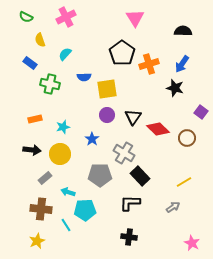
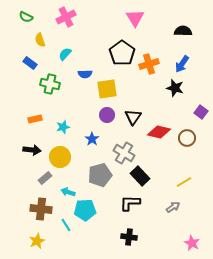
blue semicircle: moved 1 px right, 3 px up
red diamond: moved 1 px right, 3 px down; rotated 30 degrees counterclockwise
yellow circle: moved 3 px down
gray pentagon: rotated 15 degrees counterclockwise
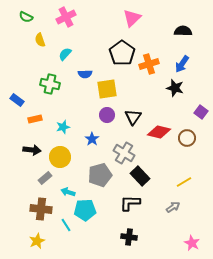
pink triangle: moved 3 px left; rotated 18 degrees clockwise
blue rectangle: moved 13 px left, 37 px down
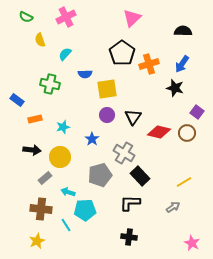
purple square: moved 4 px left
brown circle: moved 5 px up
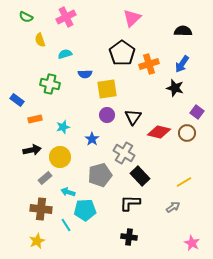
cyan semicircle: rotated 32 degrees clockwise
black arrow: rotated 18 degrees counterclockwise
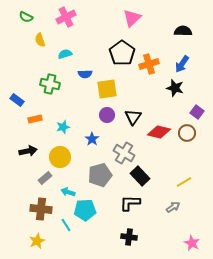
black arrow: moved 4 px left, 1 px down
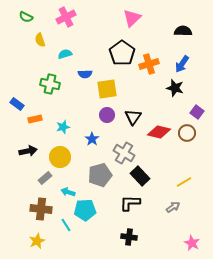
blue rectangle: moved 4 px down
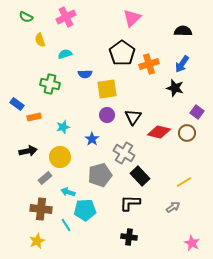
orange rectangle: moved 1 px left, 2 px up
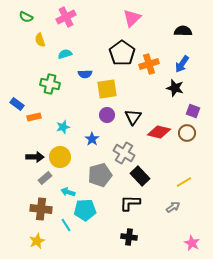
purple square: moved 4 px left, 1 px up; rotated 16 degrees counterclockwise
black arrow: moved 7 px right, 6 px down; rotated 12 degrees clockwise
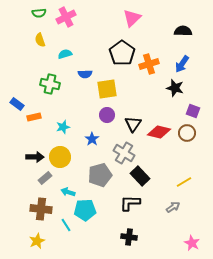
green semicircle: moved 13 px right, 4 px up; rotated 32 degrees counterclockwise
black triangle: moved 7 px down
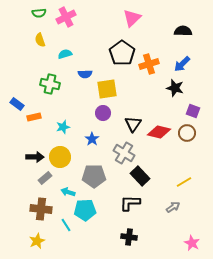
blue arrow: rotated 12 degrees clockwise
purple circle: moved 4 px left, 2 px up
gray pentagon: moved 6 px left, 1 px down; rotated 15 degrees clockwise
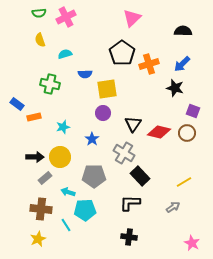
yellow star: moved 1 px right, 2 px up
